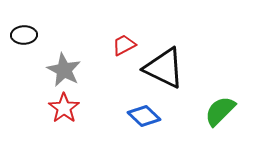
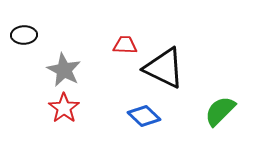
red trapezoid: moved 1 px right; rotated 30 degrees clockwise
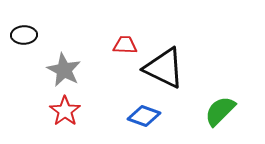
red star: moved 1 px right, 3 px down
blue diamond: rotated 24 degrees counterclockwise
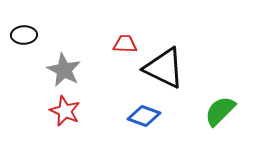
red trapezoid: moved 1 px up
red star: rotated 12 degrees counterclockwise
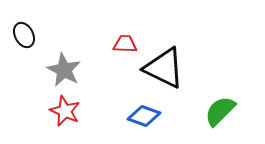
black ellipse: rotated 65 degrees clockwise
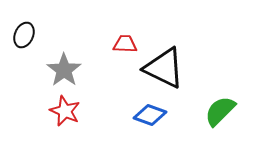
black ellipse: rotated 50 degrees clockwise
gray star: rotated 8 degrees clockwise
blue diamond: moved 6 px right, 1 px up
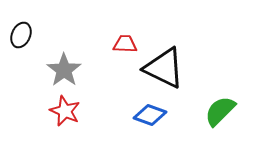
black ellipse: moved 3 px left
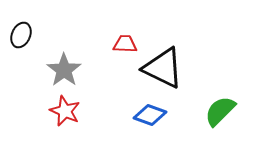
black triangle: moved 1 px left
